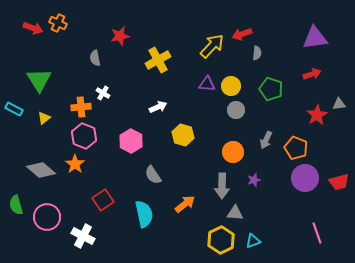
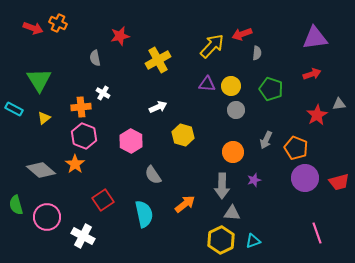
gray triangle at (235, 213): moved 3 px left
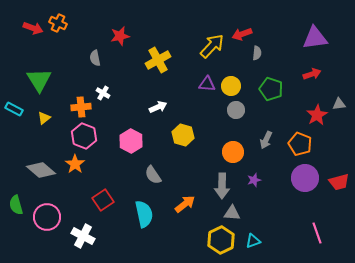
orange pentagon at (296, 148): moved 4 px right, 4 px up
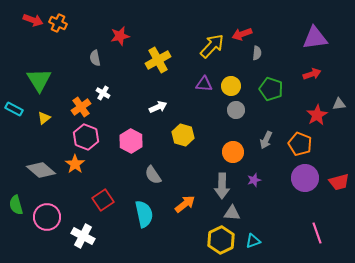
red arrow at (33, 28): moved 8 px up
purple triangle at (207, 84): moved 3 px left
orange cross at (81, 107): rotated 30 degrees counterclockwise
pink hexagon at (84, 136): moved 2 px right, 1 px down
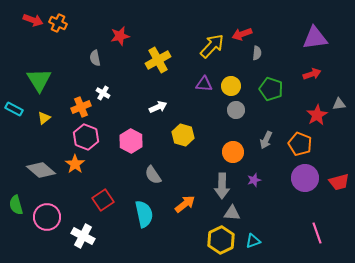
orange cross at (81, 107): rotated 12 degrees clockwise
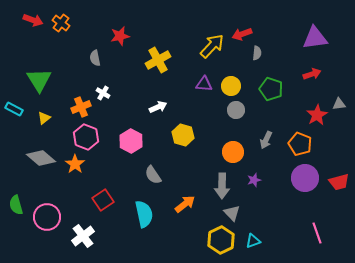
orange cross at (58, 23): moved 3 px right; rotated 12 degrees clockwise
gray diamond at (41, 170): moved 12 px up
gray triangle at (232, 213): rotated 42 degrees clockwise
white cross at (83, 236): rotated 25 degrees clockwise
